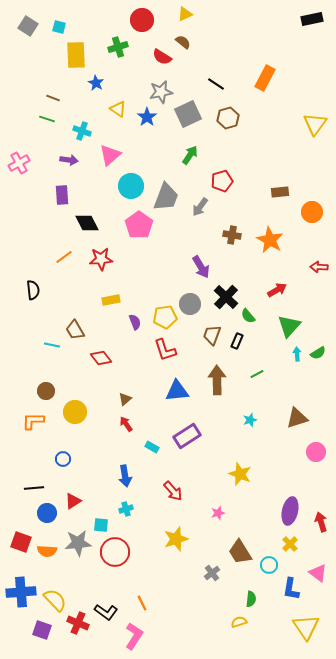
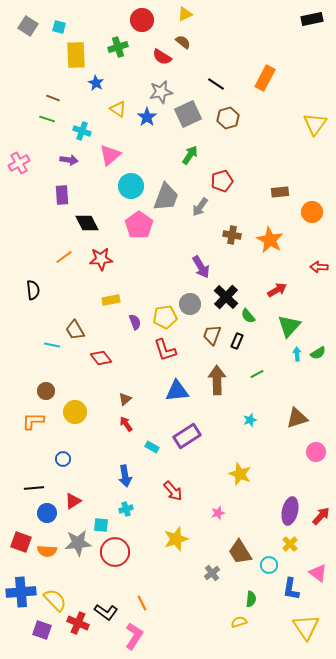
red arrow at (321, 522): moved 6 px up; rotated 60 degrees clockwise
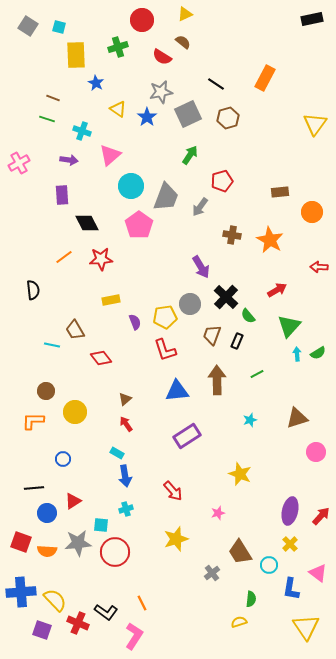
cyan rectangle at (152, 447): moved 35 px left, 6 px down
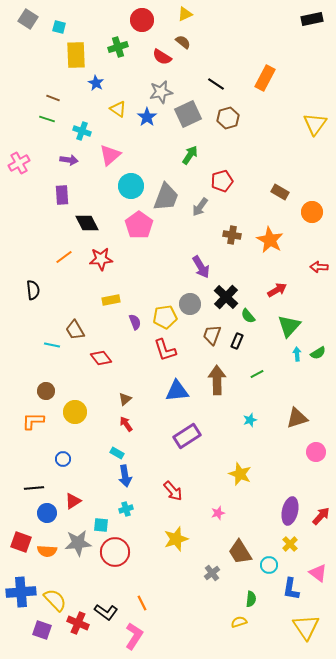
gray square at (28, 26): moved 7 px up
brown rectangle at (280, 192): rotated 36 degrees clockwise
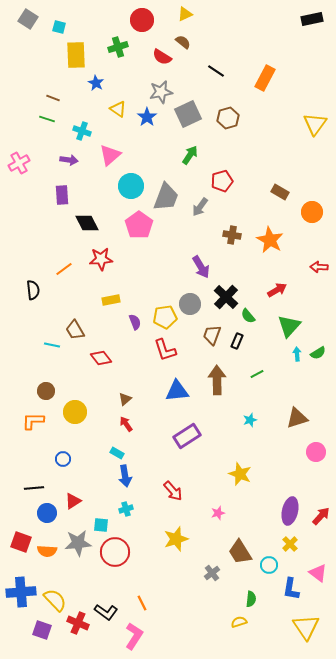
black line at (216, 84): moved 13 px up
orange line at (64, 257): moved 12 px down
